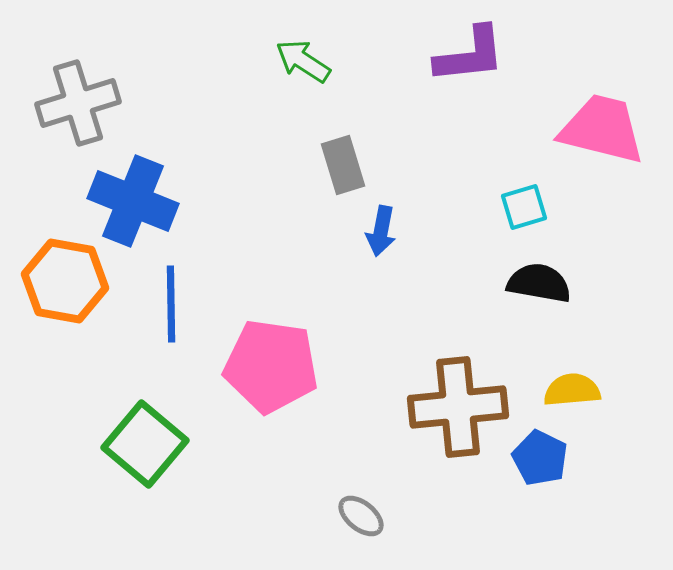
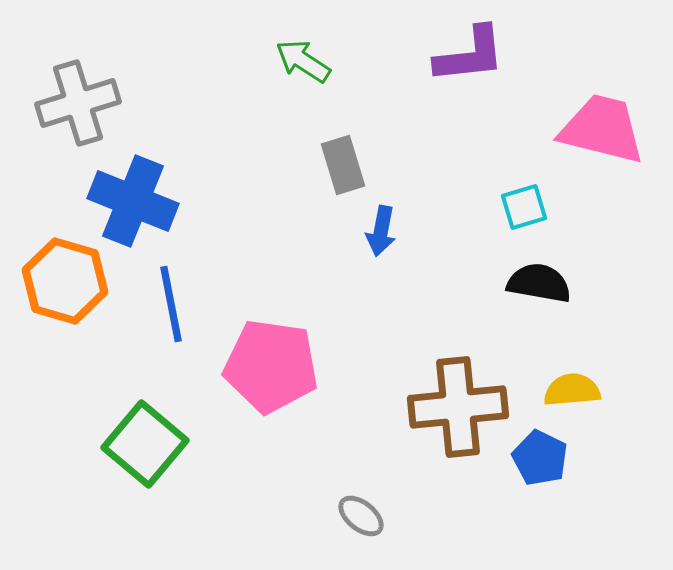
orange hexagon: rotated 6 degrees clockwise
blue line: rotated 10 degrees counterclockwise
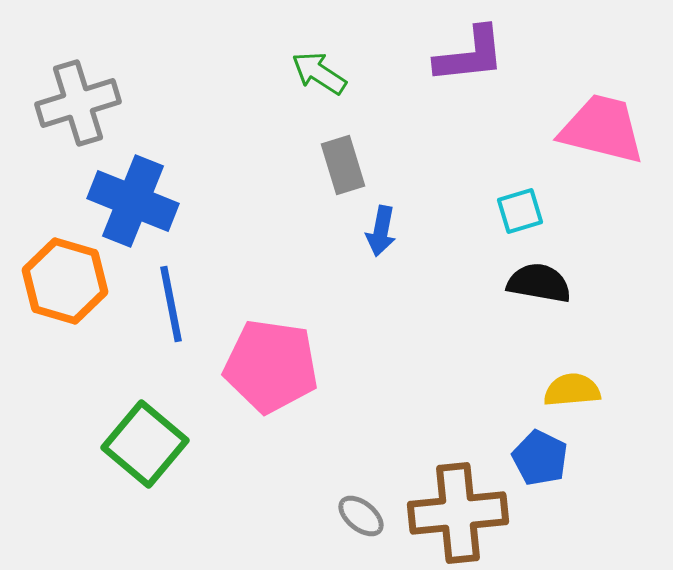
green arrow: moved 16 px right, 12 px down
cyan square: moved 4 px left, 4 px down
brown cross: moved 106 px down
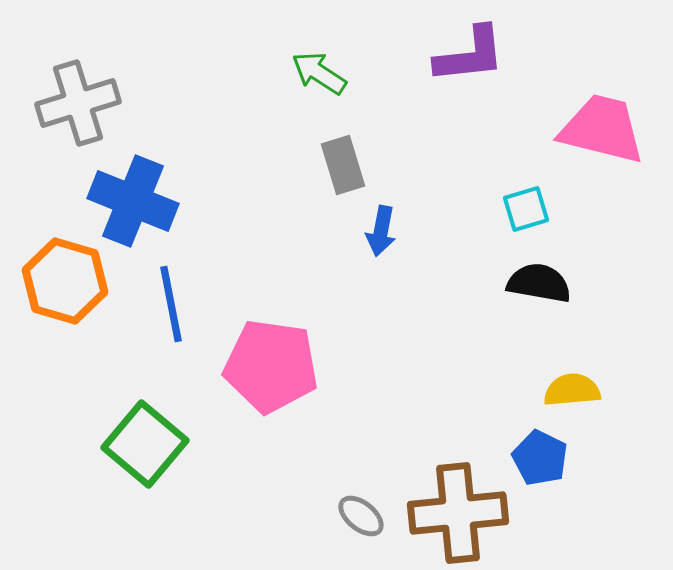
cyan square: moved 6 px right, 2 px up
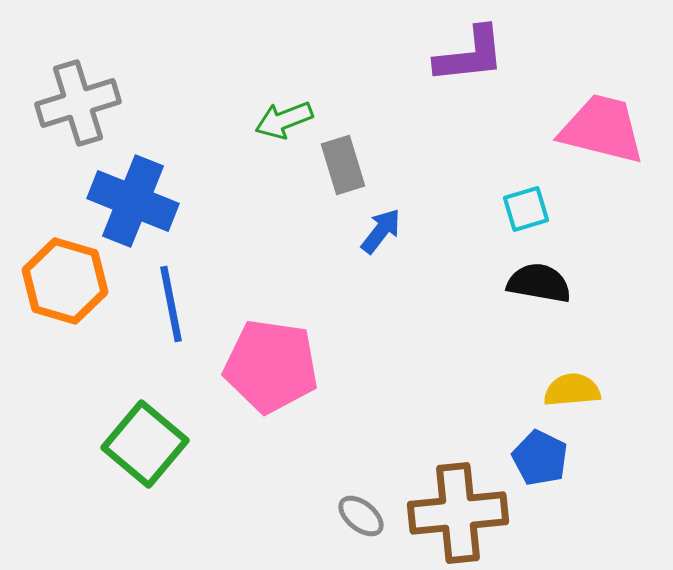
green arrow: moved 35 px left, 47 px down; rotated 54 degrees counterclockwise
blue arrow: rotated 153 degrees counterclockwise
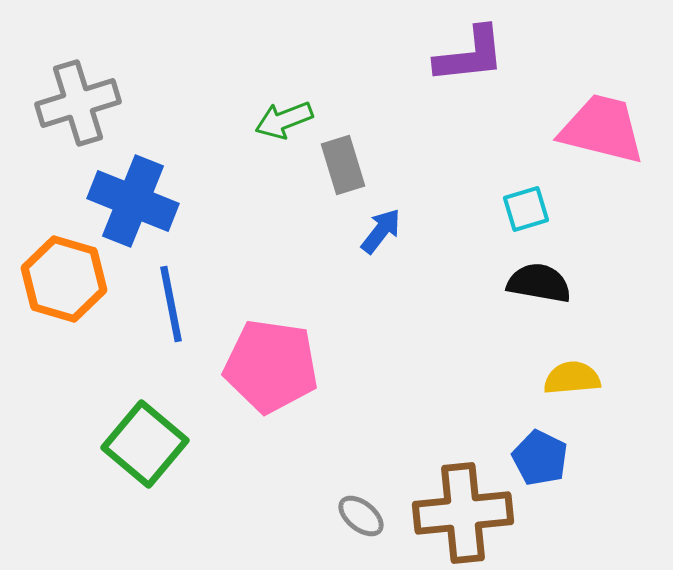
orange hexagon: moved 1 px left, 2 px up
yellow semicircle: moved 12 px up
brown cross: moved 5 px right
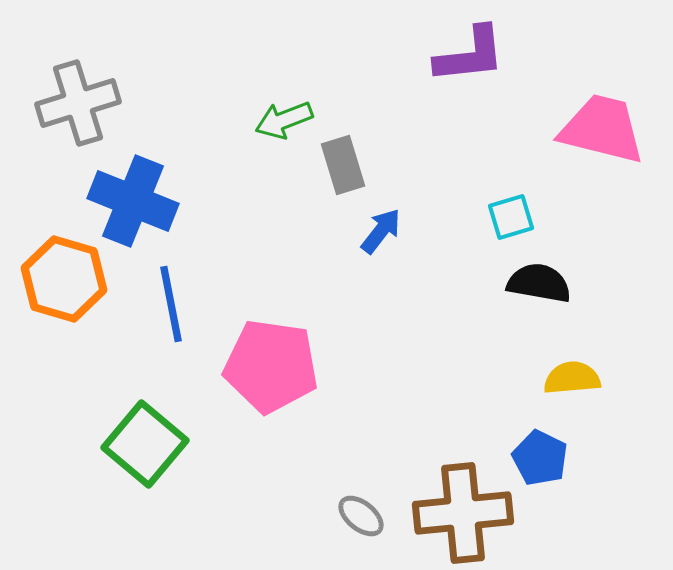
cyan square: moved 15 px left, 8 px down
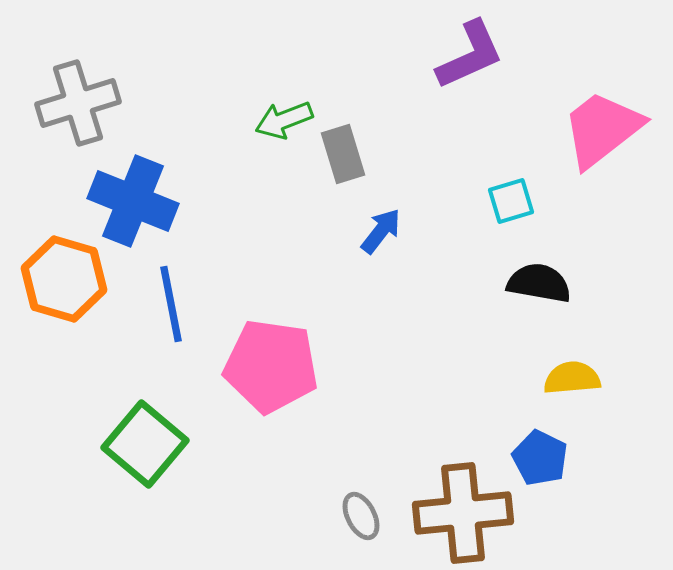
purple L-shape: rotated 18 degrees counterclockwise
pink trapezoid: rotated 52 degrees counterclockwise
gray rectangle: moved 11 px up
cyan square: moved 16 px up
gray ellipse: rotated 24 degrees clockwise
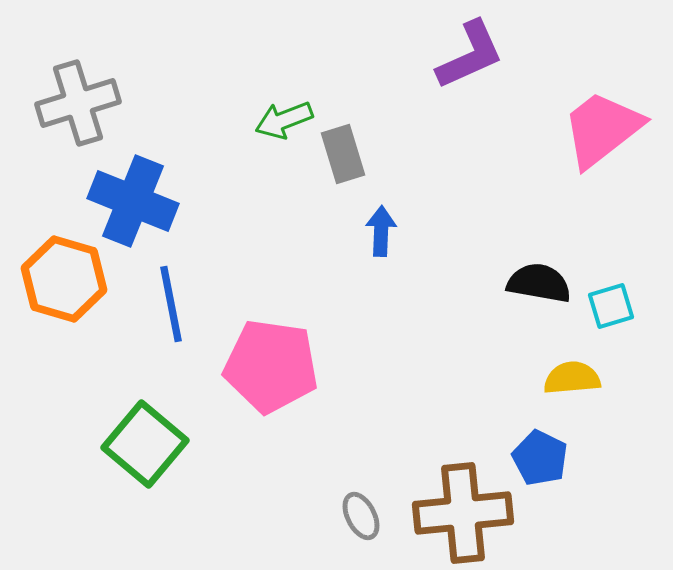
cyan square: moved 100 px right, 105 px down
blue arrow: rotated 36 degrees counterclockwise
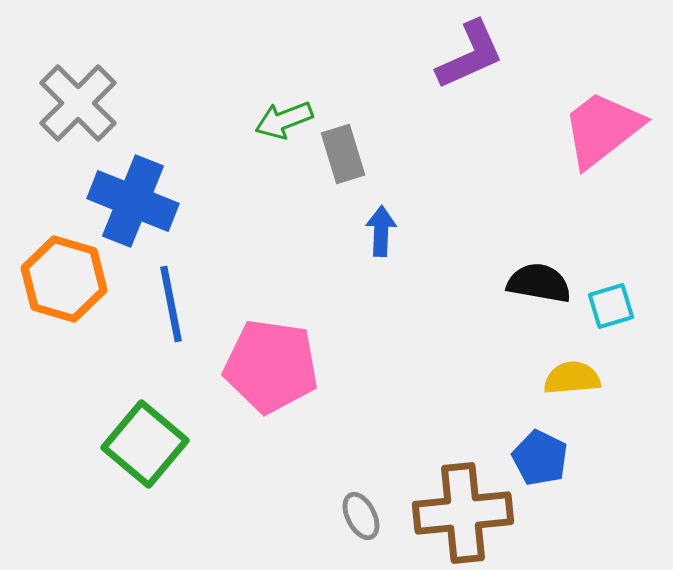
gray cross: rotated 28 degrees counterclockwise
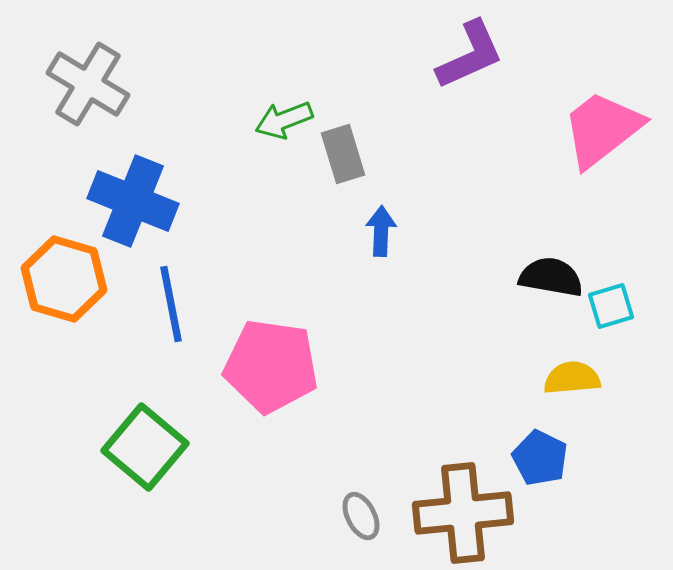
gray cross: moved 10 px right, 19 px up; rotated 14 degrees counterclockwise
black semicircle: moved 12 px right, 6 px up
green square: moved 3 px down
